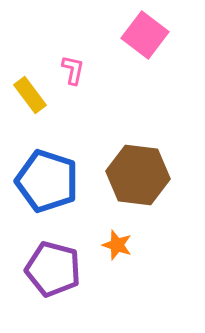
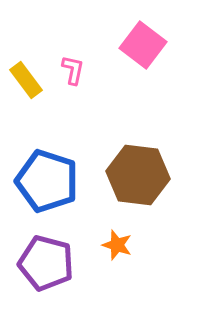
pink square: moved 2 px left, 10 px down
yellow rectangle: moved 4 px left, 15 px up
purple pentagon: moved 7 px left, 6 px up
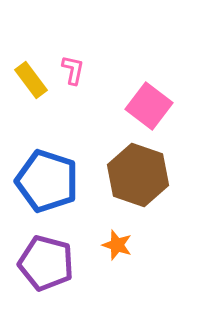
pink square: moved 6 px right, 61 px down
yellow rectangle: moved 5 px right
brown hexagon: rotated 12 degrees clockwise
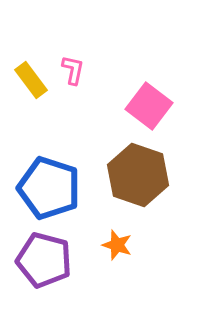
blue pentagon: moved 2 px right, 7 px down
purple pentagon: moved 2 px left, 3 px up
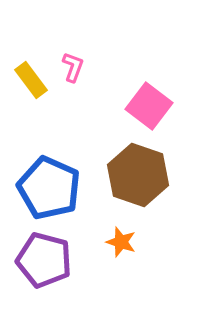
pink L-shape: moved 3 px up; rotated 8 degrees clockwise
blue pentagon: rotated 6 degrees clockwise
orange star: moved 4 px right, 3 px up
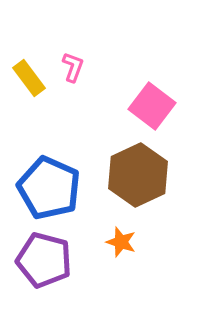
yellow rectangle: moved 2 px left, 2 px up
pink square: moved 3 px right
brown hexagon: rotated 16 degrees clockwise
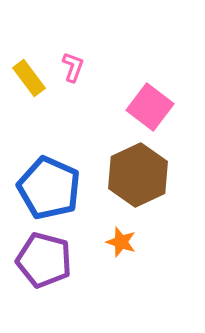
pink square: moved 2 px left, 1 px down
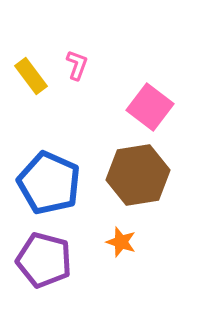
pink L-shape: moved 4 px right, 2 px up
yellow rectangle: moved 2 px right, 2 px up
brown hexagon: rotated 16 degrees clockwise
blue pentagon: moved 5 px up
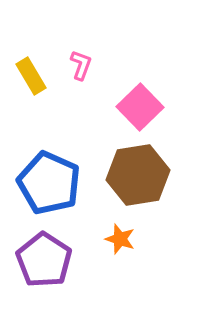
pink L-shape: moved 4 px right
yellow rectangle: rotated 6 degrees clockwise
pink square: moved 10 px left; rotated 9 degrees clockwise
orange star: moved 1 px left, 3 px up
purple pentagon: rotated 18 degrees clockwise
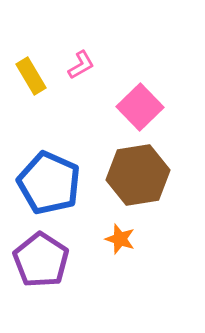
pink L-shape: rotated 40 degrees clockwise
purple pentagon: moved 3 px left
